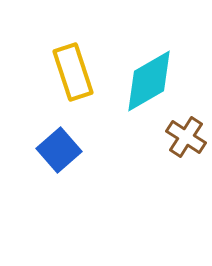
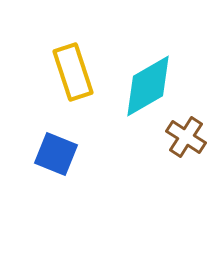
cyan diamond: moved 1 px left, 5 px down
blue square: moved 3 px left, 4 px down; rotated 27 degrees counterclockwise
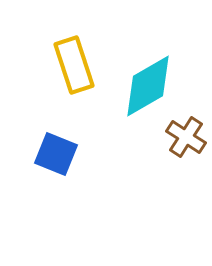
yellow rectangle: moved 1 px right, 7 px up
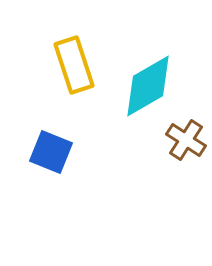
brown cross: moved 3 px down
blue square: moved 5 px left, 2 px up
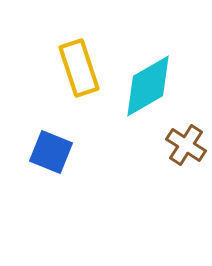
yellow rectangle: moved 5 px right, 3 px down
brown cross: moved 5 px down
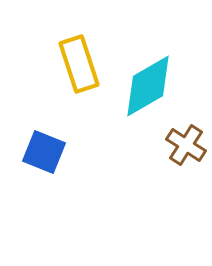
yellow rectangle: moved 4 px up
blue square: moved 7 px left
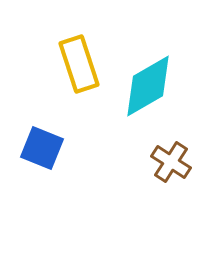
brown cross: moved 15 px left, 17 px down
blue square: moved 2 px left, 4 px up
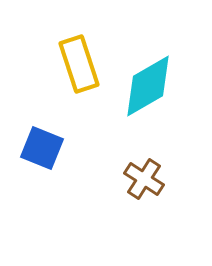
brown cross: moved 27 px left, 17 px down
